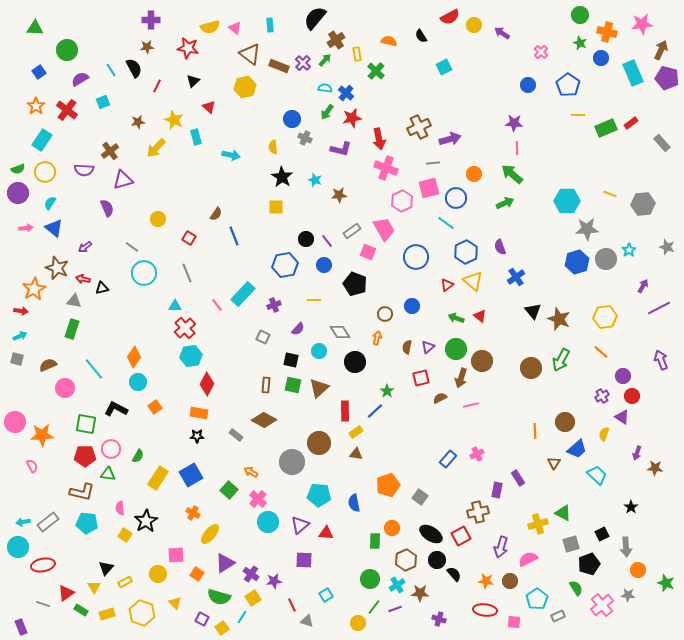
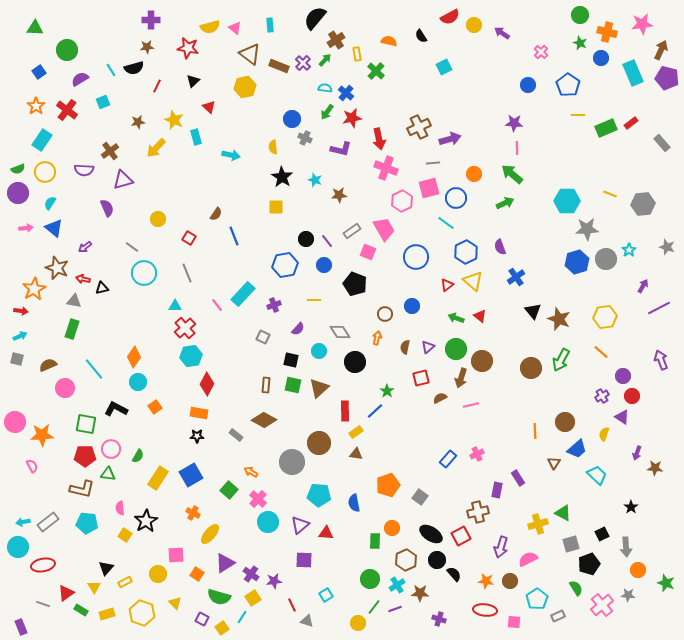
black semicircle at (134, 68): rotated 102 degrees clockwise
brown semicircle at (407, 347): moved 2 px left
brown L-shape at (82, 492): moved 3 px up
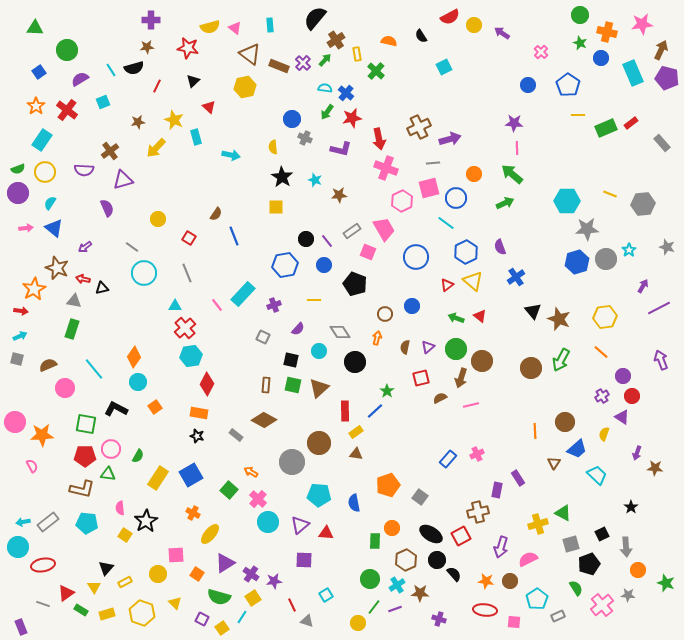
black star at (197, 436): rotated 16 degrees clockwise
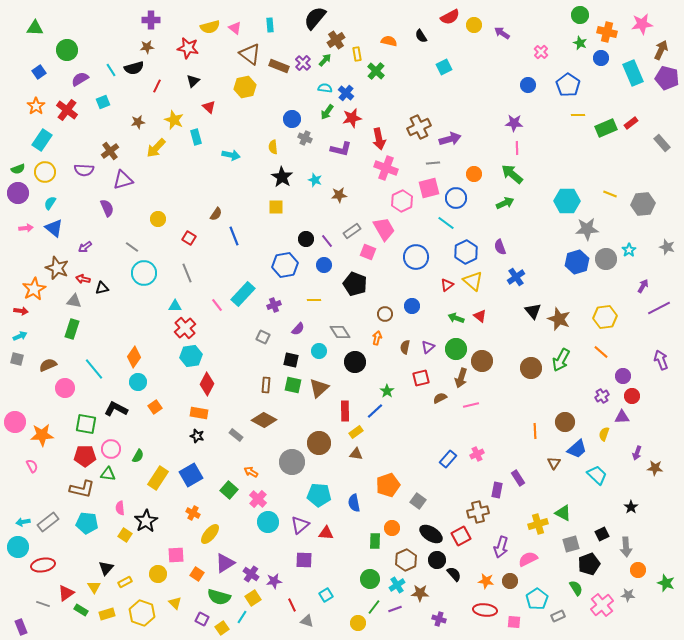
purple triangle at (622, 417): rotated 35 degrees counterclockwise
gray square at (420, 497): moved 2 px left, 4 px down
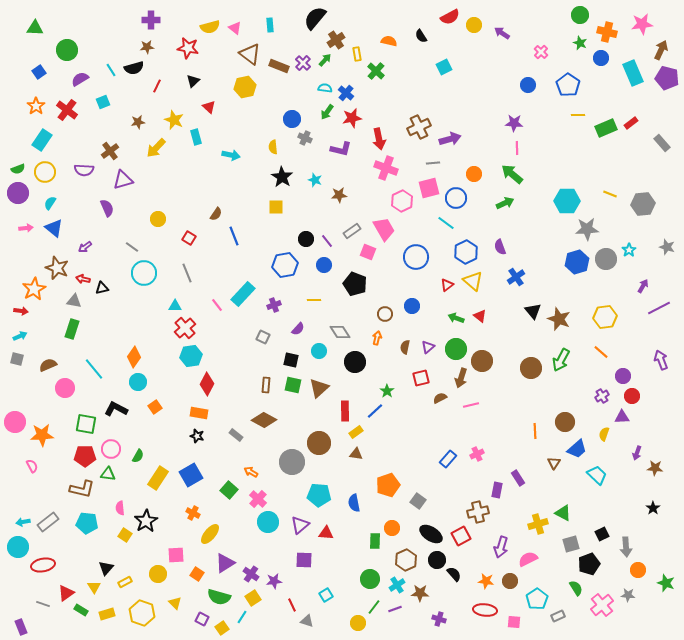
black star at (631, 507): moved 22 px right, 1 px down
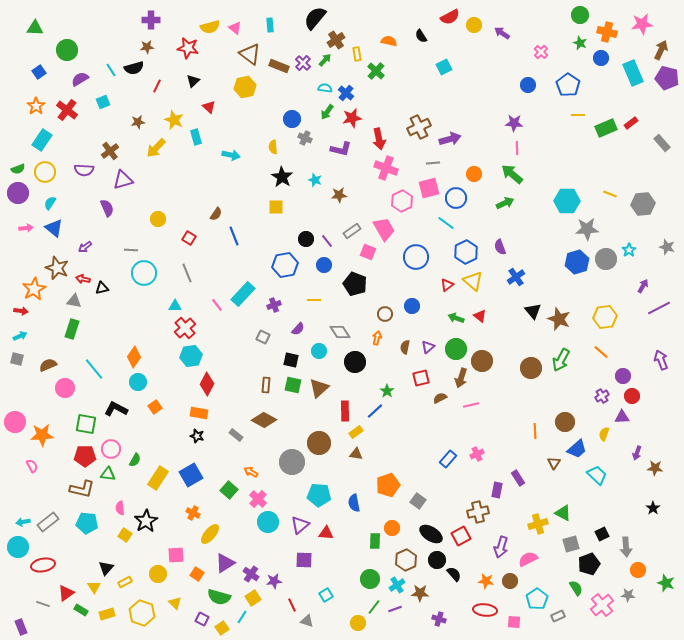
gray line at (132, 247): moved 1 px left, 3 px down; rotated 32 degrees counterclockwise
green semicircle at (138, 456): moved 3 px left, 4 px down
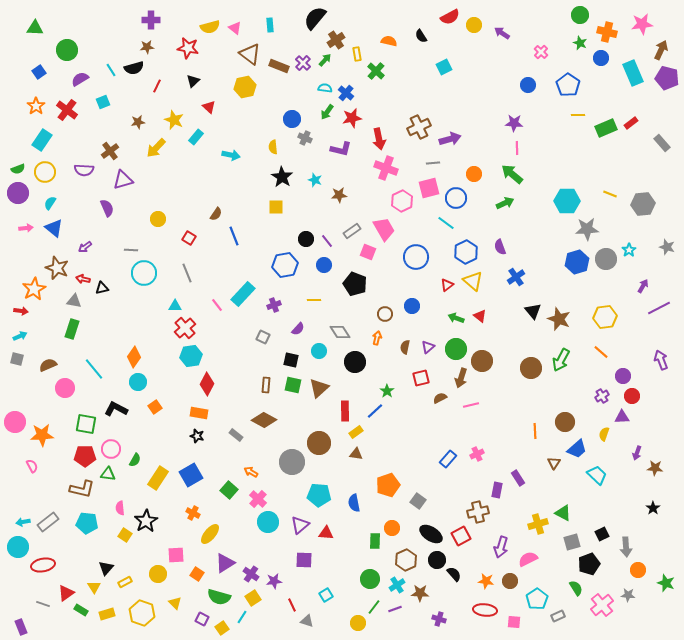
cyan rectangle at (196, 137): rotated 56 degrees clockwise
gray square at (571, 544): moved 1 px right, 2 px up
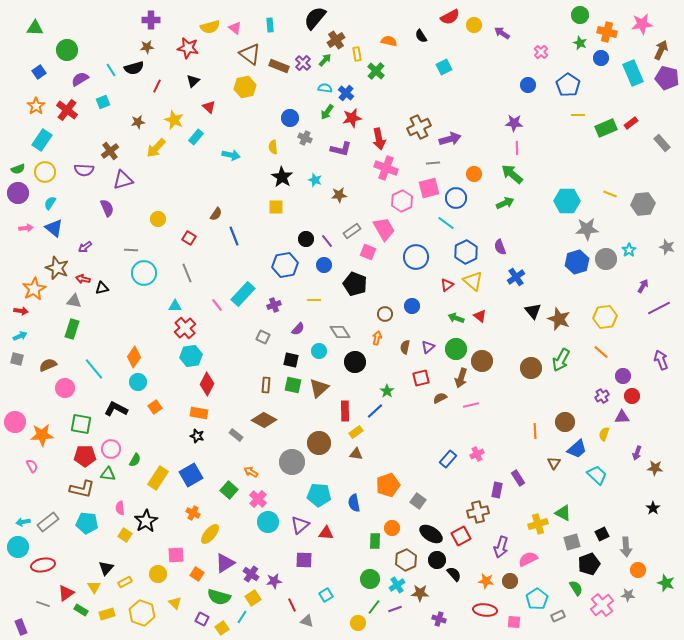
blue circle at (292, 119): moved 2 px left, 1 px up
green square at (86, 424): moved 5 px left
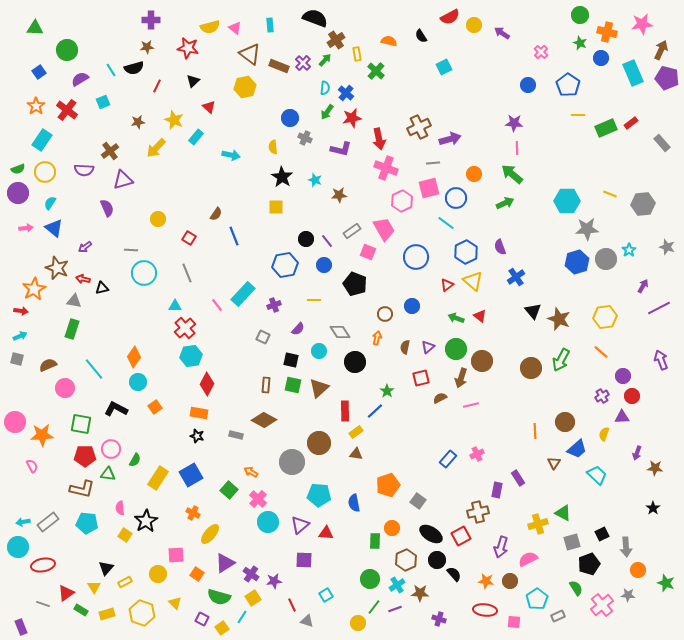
black semicircle at (315, 18): rotated 70 degrees clockwise
cyan semicircle at (325, 88): rotated 88 degrees clockwise
gray rectangle at (236, 435): rotated 24 degrees counterclockwise
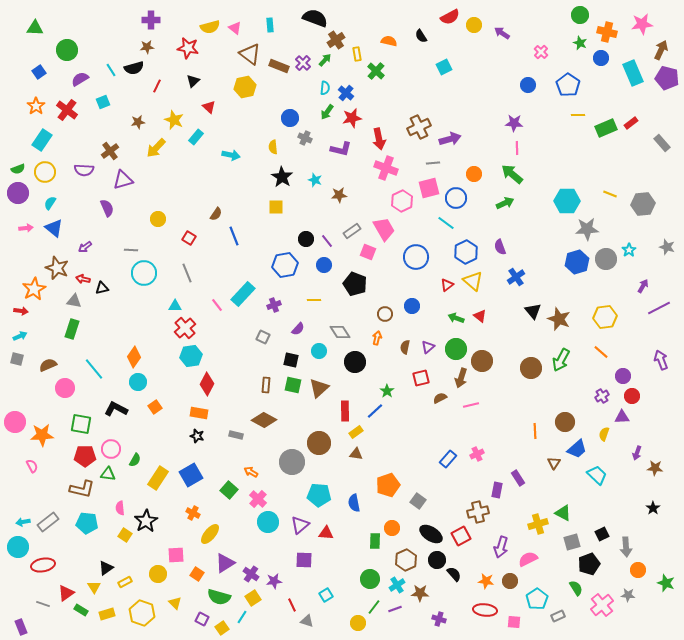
black triangle at (106, 568): rotated 14 degrees clockwise
